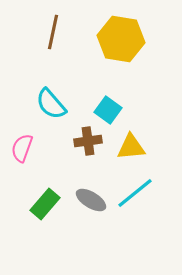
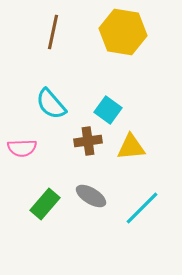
yellow hexagon: moved 2 px right, 7 px up
pink semicircle: rotated 112 degrees counterclockwise
cyan line: moved 7 px right, 15 px down; rotated 6 degrees counterclockwise
gray ellipse: moved 4 px up
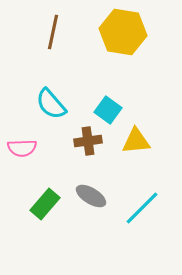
yellow triangle: moved 5 px right, 6 px up
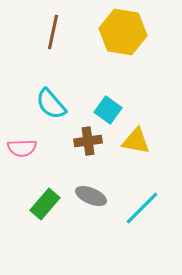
yellow triangle: rotated 16 degrees clockwise
gray ellipse: rotated 8 degrees counterclockwise
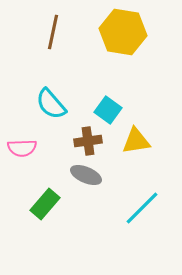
yellow triangle: rotated 20 degrees counterclockwise
gray ellipse: moved 5 px left, 21 px up
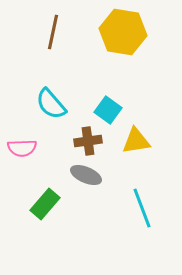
cyan line: rotated 66 degrees counterclockwise
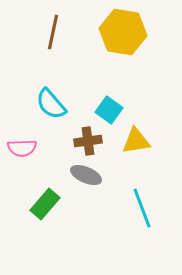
cyan square: moved 1 px right
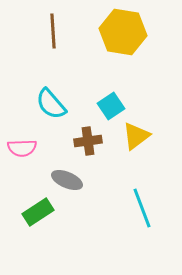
brown line: moved 1 px up; rotated 16 degrees counterclockwise
cyan square: moved 2 px right, 4 px up; rotated 20 degrees clockwise
yellow triangle: moved 5 px up; rotated 28 degrees counterclockwise
gray ellipse: moved 19 px left, 5 px down
green rectangle: moved 7 px left, 8 px down; rotated 16 degrees clockwise
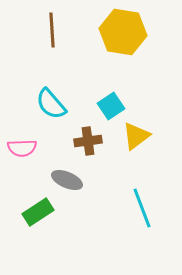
brown line: moved 1 px left, 1 px up
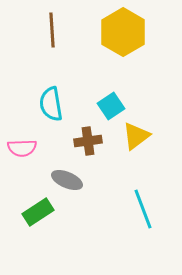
yellow hexagon: rotated 21 degrees clockwise
cyan semicircle: rotated 32 degrees clockwise
cyan line: moved 1 px right, 1 px down
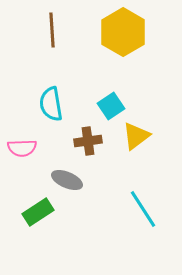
cyan line: rotated 12 degrees counterclockwise
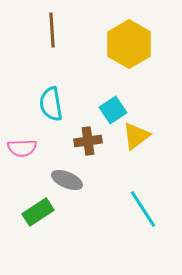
yellow hexagon: moved 6 px right, 12 px down
cyan square: moved 2 px right, 4 px down
